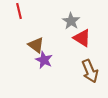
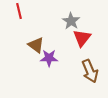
red triangle: rotated 36 degrees clockwise
purple star: moved 5 px right, 2 px up; rotated 24 degrees counterclockwise
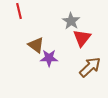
brown arrow: moved 4 px up; rotated 110 degrees counterclockwise
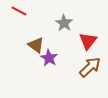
red line: rotated 49 degrees counterclockwise
gray star: moved 7 px left, 2 px down
red triangle: moved 6 px right, 3 px down
purple star: rotated 30 degrees clockwise
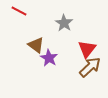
red triangle: moved 1 px left, 8 px down
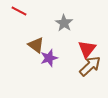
purple star: rotated 24 degrees clockwise
brown arrow: moved 1 px up
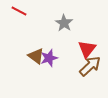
brown triangle: moved 11 px down
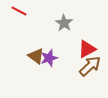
red triangle: rotated 24 degrees clockwise
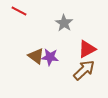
purple star: moved 1 px right, 1 px up; rotated 24 degrees clockwise
brown arrow: moved 6 px left, 4 px down
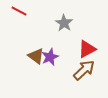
purple star: rotated 30 degrees counterclockwise
